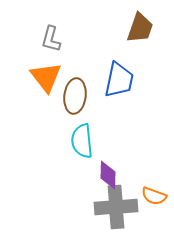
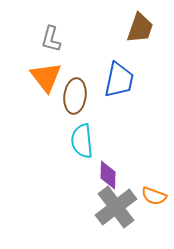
gray cross: rotated 33 degrees counterclockwise
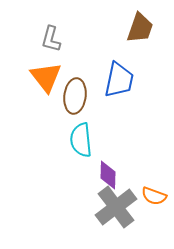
cyan semicircle: moved 1 px left, 1 px up
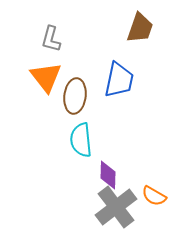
orange semicircle: rotated 10 degrees clockwise
